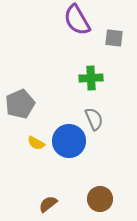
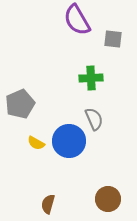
gray square: moved 1 px left, 1 px down
brown circle: moved 8 px right
brown semicircle: rotated 36 degrees counterclockwise
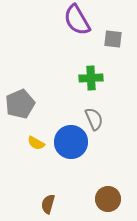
blue circle: moved 2 px right, 1 px down
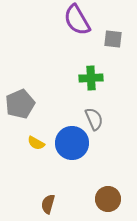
blue circle: moved 1 px right, 1 px down
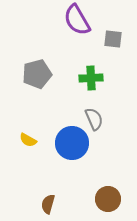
gray pentagon: moved 17 px right, 30 px up; rotated 8 degrees clockwise
yellow semicircle: moved 8 px left, 3 px up
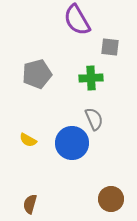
gray square: moved 3 px left, 8 px down
brown circle: moved 3 px right
brown semicircle: moved 18 px left
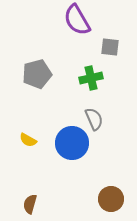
green cross: rotated 10 degrees counterclockwise
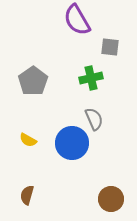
gray pentagon: moved 4 px left, 7 px down; rotated 20 degrees counterclockwise
brown semicircle: moved 3 px left, 9 px up
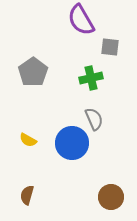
purple semicircle: moved 4 px right
gray pentagon: moved 9 px up
brown circle: moved 2 px up
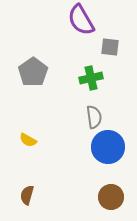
gray semicircle: moved 2 px up; rotated 15 degrees clockwise
blue circle: moved 36 px right, 4 px down
